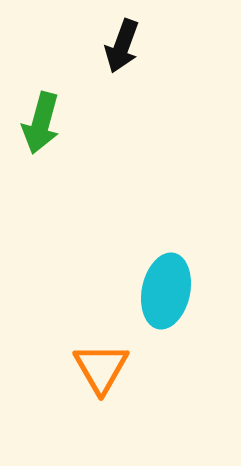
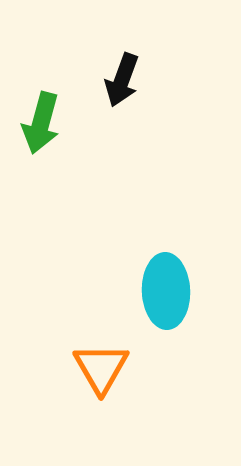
black arrow: moved 34 px down
cyan ellipse: rotated 14 degrees counterclockwise
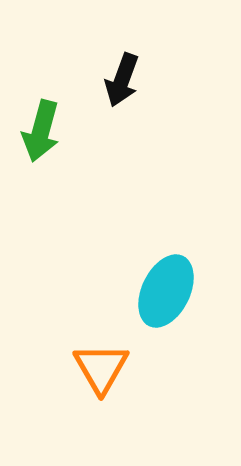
green arrow: moved 8 px down
cyan ellipse: rotated 28 degrees clockwise
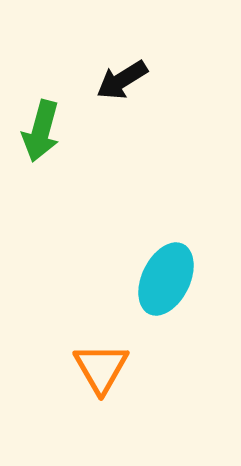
black arrow: rotated 38 degrees clockwise
cyan ellipse: moved 12 px up
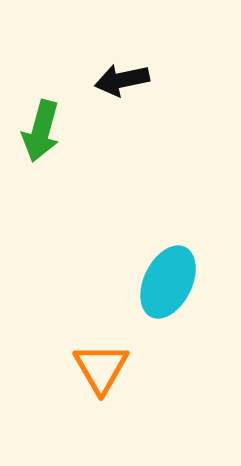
black arrow: rotated 20 degrees clockwise
cyan ellipse: moved 2 px right, 3 px down
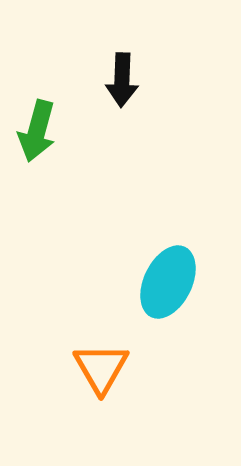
black arrow: rotated 76 degrees counterclockwise
green arrow: moved 4 px left
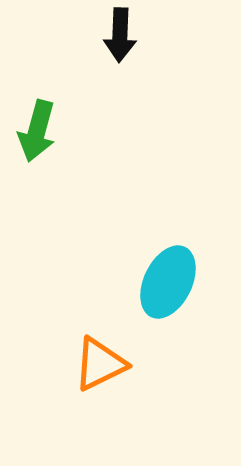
black arrow: moved 2 px left, 45 px up
orange triangle: moved 1 px left, 4 px up; rotated 34 degrees clockwise
